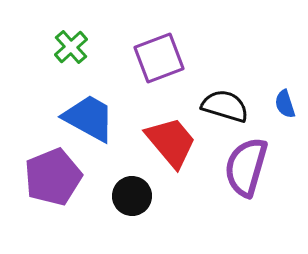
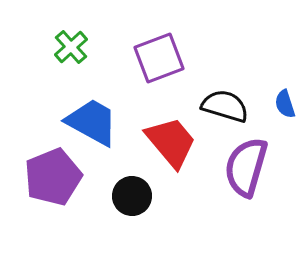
blue trapezoid: moved 3 px right, 4 px down
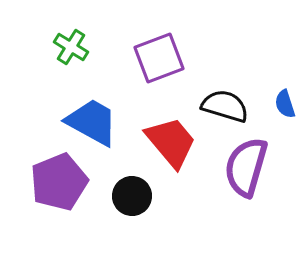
green cross: rotated 16 degrees counterclockwise
purple pentagon: moved 6 px right, 5 px down
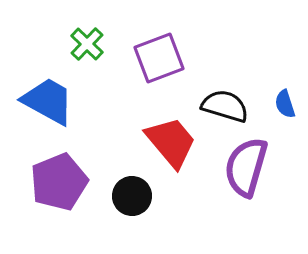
green cross: moved 16 px right, 3 px up; rotated 12 degrees clockwise
blue trapezoid: moved 44 px left, 21 px up
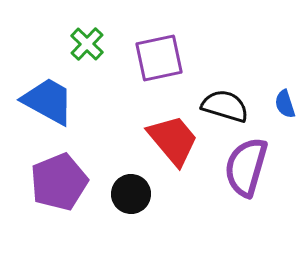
purple square: rotated 9 degrees clockwise
red trapezoid: moved 2 px right, 2 px up
black circle: moved 1 px left, 2 px up
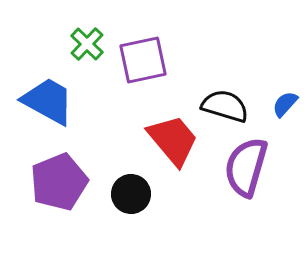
purple square: moved 16 px left, 2 px down
blue semicircle: rotated 60 degrees clockwise
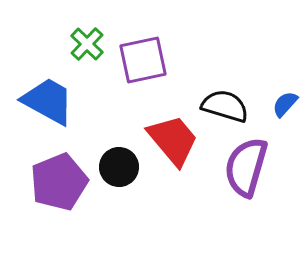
black circle: moved 12 px left, 27 px up
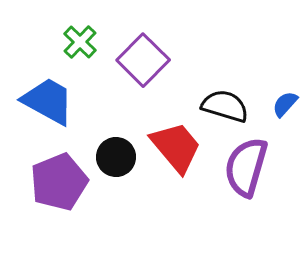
green cross: moved 7 px left, 2 px up
purple square: rotated 33 degrees counterclockwise
red trapezoid: moved 3 px right, 7 px down
black circle: moved 3 px left, 10 px up
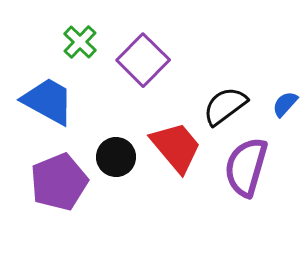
black semicircle: rotated 54 degrees counterclockwise
